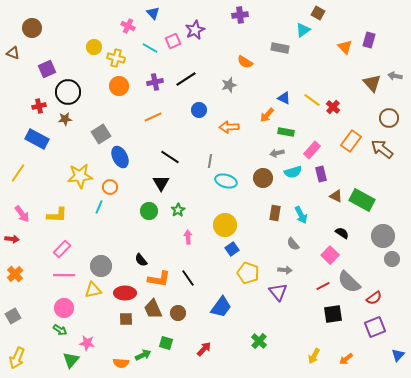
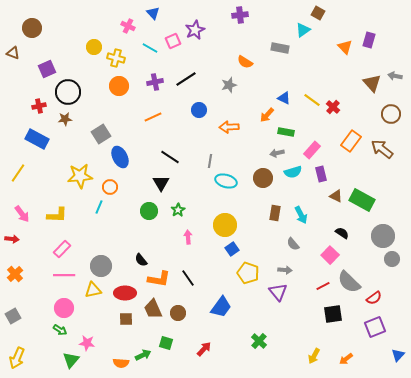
brown circle at (389, 118): moved 2 px right, 4 px up
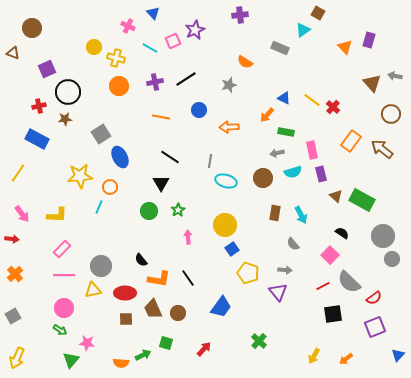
gray rectangle at (280, 48): rotated 12 degrees clockwise
orange line at (153, 117): moved 8 px right; rotated 36 degrees clockwise
pink rectangle at (312, 150): rotated 54 degrees counterclockwise
brown triangle at (336, 196): rotated 16 degrees clockwise
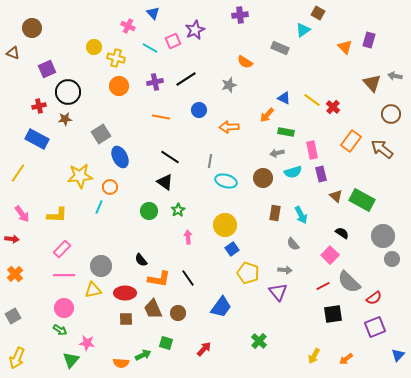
black triangle at (161, 183): moved 4 px right, 1 px up; rotated 24 degrees counterclockwise
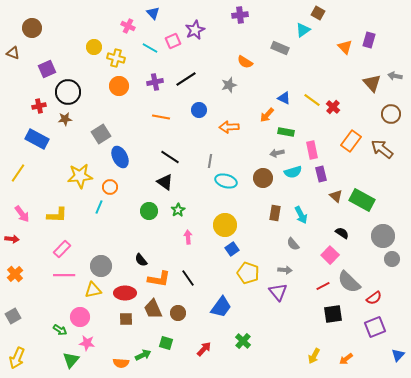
pink circle at (64, 308): moved 16 px right, 9 px down
green cross at (259, 341): moved 16 px left
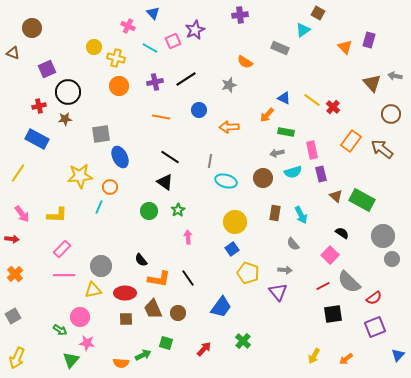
gray square at (101, 134): rotated 24 degrees clockwise
yellow circle at (225, 225): moved 10 px right, 3 px up
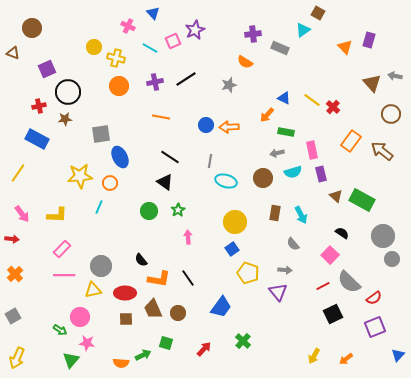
purple cross at (240, 15): moved 13 px right, 19 px down
blue circle at (199, 110): moved 7 px right, 15 px down
brown arrow at (382, 149): moved 2 px down
orange circle at (110, 187): moved 4 px up
black square at (333, 314): rotated 18 degrees counterclockwise
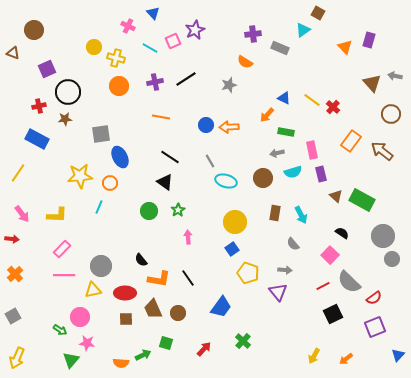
brown circle at (32, 28): moved 2 px right, 2 px down
gray line at (210, 161): rotated 40 degrees counterclockwise
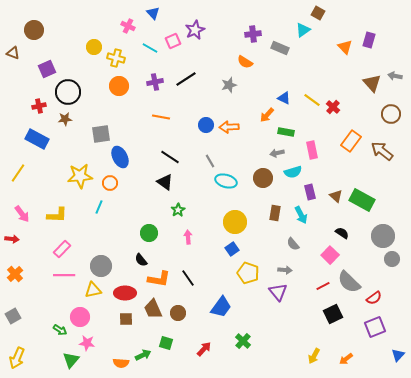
purple rectangle at (321, 174): moved 11 px left, 18 px down
green circle at (149, 211): moved 22 px down
